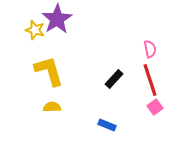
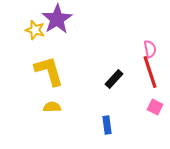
red line: moved 8 px up
pink square: rotated 28 degrees counterclockwise
blue rectangle: rotated 60 degrees clockwise
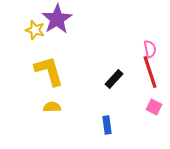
pink square: moved 1 px left
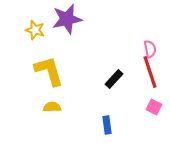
purple star: moved 10 px right; rotated 20 degrees clockwise
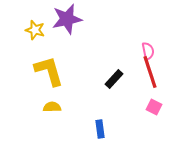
pink semicircle: moved 2 px left, 2 px down
blue rectangle: moved 7 px left, 4 px down
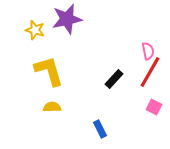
red line: rotated 48 degrees clockwise
blue rectangle: rotated 18 degrees counterclockwise
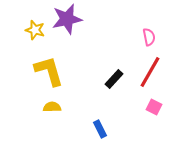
pink semicircle: moved 1 px right, 14 px up
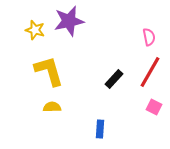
purple star: moved 2 px right, 2 px down
blue rectangle: rotated 30 degrees clockwise
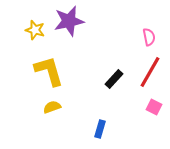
yellow semicircle: rotated 18 degrees counterclockwise
blue rectangle: rotated 12 degrees clockwise
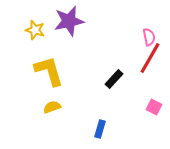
red line: moved 14 px up
